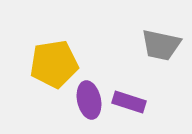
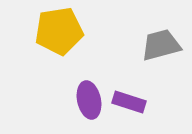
gray trapezoid: rotated 153 degrees clockwise
yellow pentagon: moved 5 px right, 33 px up
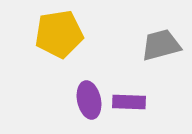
yellow pentagon: moved 3 px down
purple rectangle: rotated 16 degrees counterclockwise
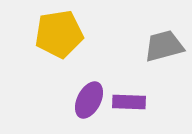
gray trapezoid: moved 3 px right, 1 px down
purple ellipse: rotated 39 degrees clockwise
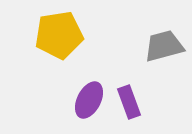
yellow pentagon: moved 1 px down
purple rectangle: rotated 68 degrees clockwise
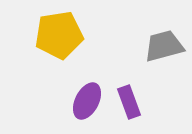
purple ellipse: moved 2 px left, 1 px down
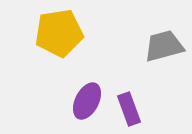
yellow pentagon: moved 2 px up
purple rectangle: moved 7 px down
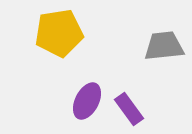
gray trapezoid: rotated 9 degrees clockwise
purple rectangle: rotated 16 degrees counterclockwise
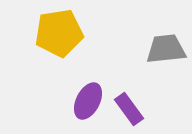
gray trapezoid: moved 2 px right, 3 px down
purple ellipse: moved 1 px right
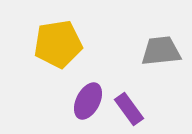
yellow pentagon: moved 1 px left, 11 px down
gray trapezoid: moved 5 px left, 2 px down
